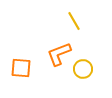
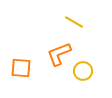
yellow line: moved 1 px down; rotated 30 degrees counterclockwise
yellow circle: moved 2 px down
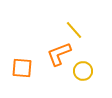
yellow line: moved 8 px down; rotated 18 degrees clockwise
orange square: moved 1 px right
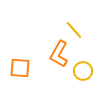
orange L-shape: rotated 40 degrees counterclockwise
orange square: moved 2 px left
